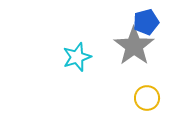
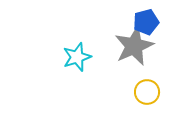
gray star: rotated 12 degrees clockwise
yellow circle: moved 6 px up
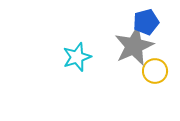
yellow circle: moved 8 px right, 21 px up
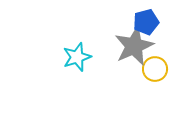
yellow circle: moved 2 px up
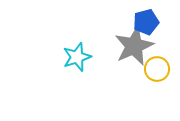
yellow circle: moved 2 px right
